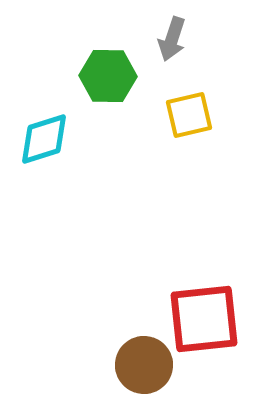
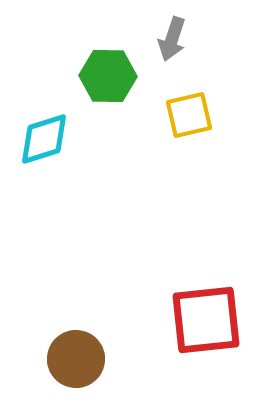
red square: moved 2 px right, 1 px down
brown circle: moved 68 px left, 6 px up
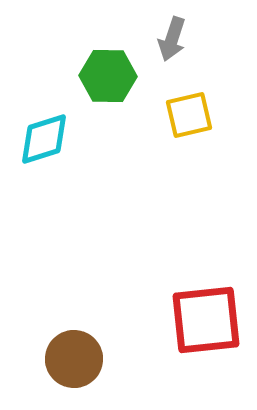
brown circle: moved 2 px left
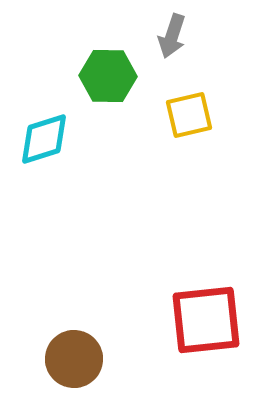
gray arrow: moved 3 px up
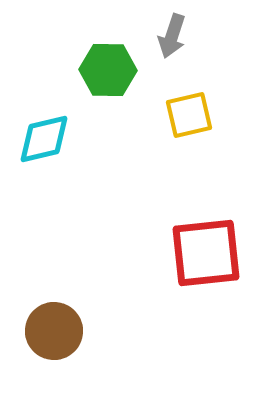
green hexagon: moved 6 px up
cyan diamond: rotated 4 degrees clockwise
red square: moved 67 px up
brown circle: moved 20 px left, 28 px up
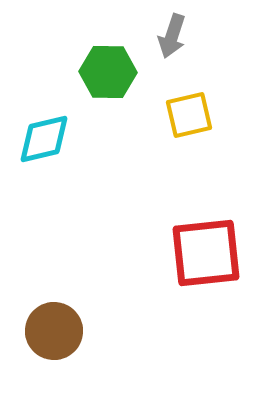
green hexagon: moved 2 px down
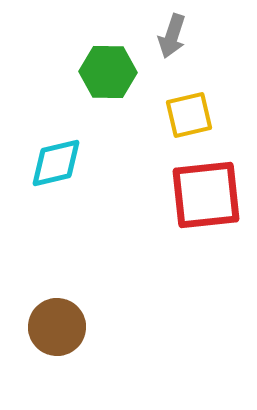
cyan diamond: moved 12 px right, 24 px down
red square: moved 58 px up
brown circle: moved 3 px right, 4 px up
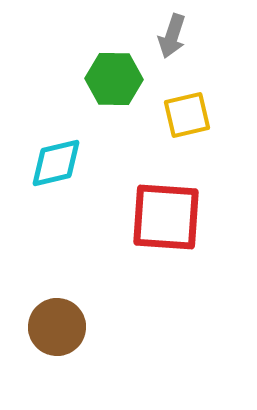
green hexagon: moved 6 px right, 7 px down
yellow square: moved 2 px left
red square: moved 40 px left, 22 px down; rotated 10 degrees clockwise
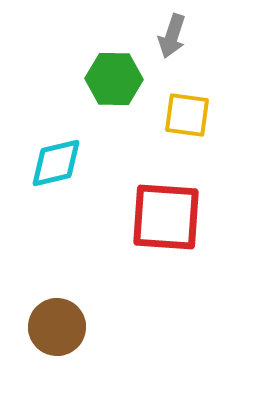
yellow square: rotated 21 degrees clockwise
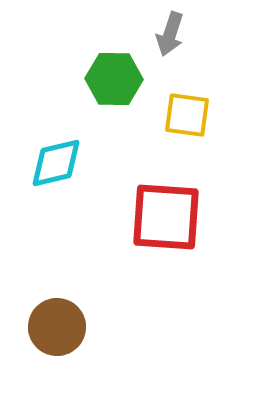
gray arrow: moved 2 px left, 2 px up
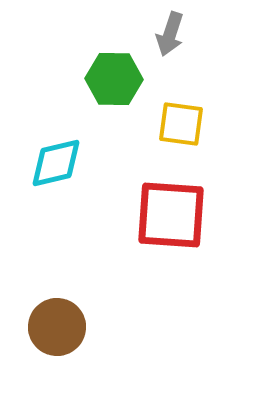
yellow square: moved 6 px left, 9 px down
red square: moved 5 px right, 2 px up
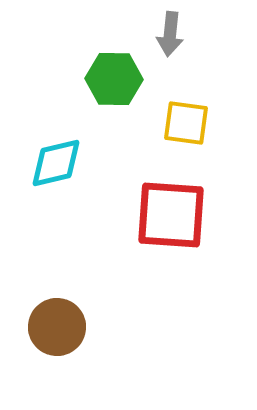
gray arrow: rotated 12 degrees counterclockwise
yellow square: moved 5 px right, 1 px up
